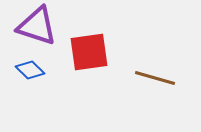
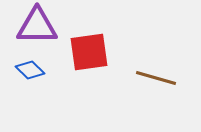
purple triangle: rotated 18 degrees counterclockwise
brown line: moved 1 px right
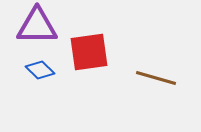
blue diamond: moved 10 px right
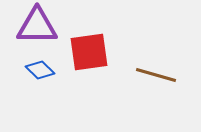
brown line: moved 3 px up
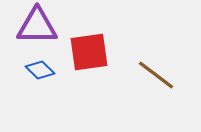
brown line: rotated 21 degrees clockwise
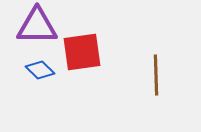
red square: moved 7 px left
brown line: rotated 51 degrees clockwise
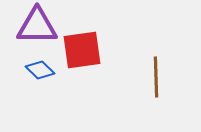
red square: moved 2 px up
brown line: moved 2 px down
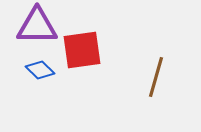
brown line: rotated 18 degrees clockwise
